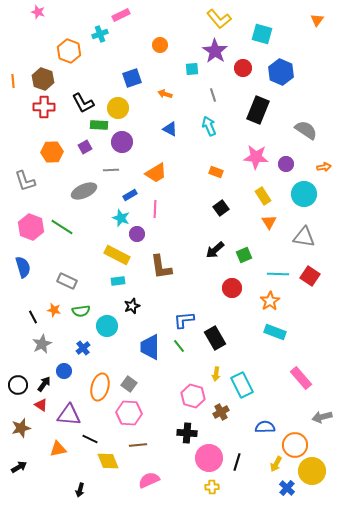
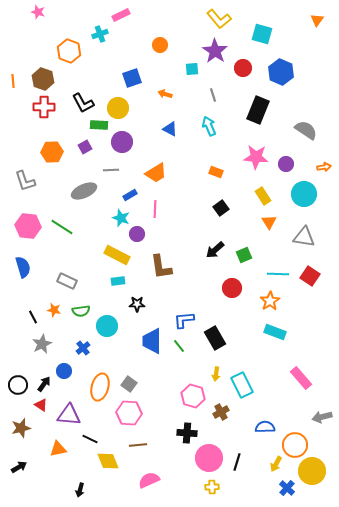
pink hexagon at (31, 227): moved 3 px left, 1 px up; rotated 15 degrees counterclockwise
black star at (132, 306): moved 5 px right, 2 px up; rotated 21 degrees clockwise
blue trapezoid at (150, 347): moved 2 px right, 6 px up
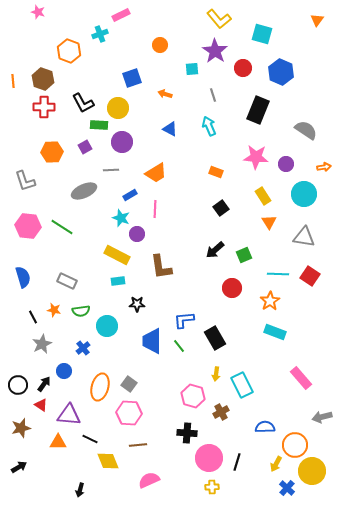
blue semicircle at (23, 267): moved 10 px down
orange triangle at (58, 449): moved 7 px up; rotated 12 degrees clockwise
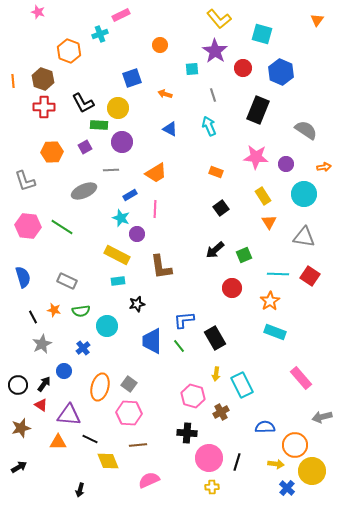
black star at (137, 304): rotated 14 degrees counterclockwise
yellow arrow at (276, 464): rotated 112 degrees counterclockwise
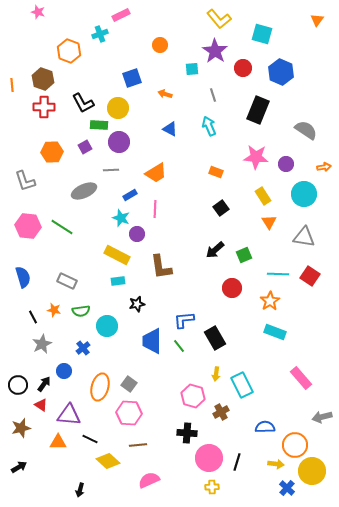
orange line at (13, 81): moved 1 px left, 4 px down
purple circle at (122, 142): moved 3 px left
yellow diamond at (108, 461): rotated 25 degrees counterclockwise
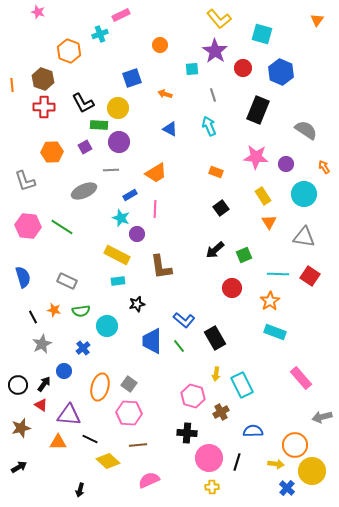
orange arrow at (324, 167): rotated 112 degrees counterclockwise
blue L-shape at (184, 320): rotated 135 degrees counterclockwise
blue semicircle at (265, 427): moved 12 px left, 4 px down
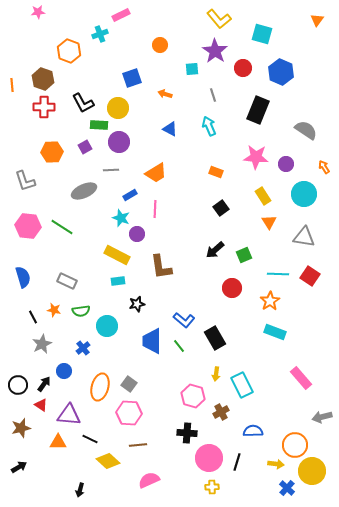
pink star at (38, 12): rotated 24 degrees counterclockwise
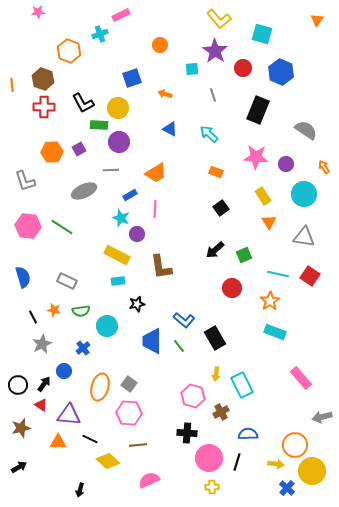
cyan arrow at (209, 126): moved 8 px down; rotated 24 degrees counterclockwise
purple square at (85, 147): moved 6 px left, 2 px down
cyan line at (278, 274): rotated 10 degrees clockwise
blue semicircle at (253, 431): moved 5 px left, 3 px down
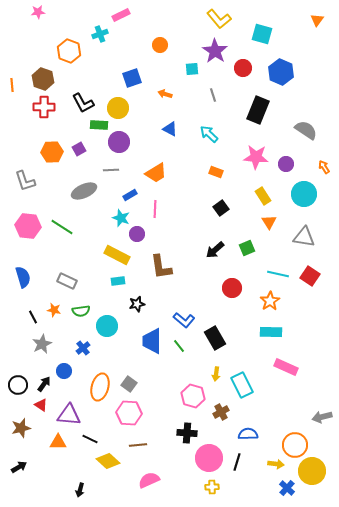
green square at (244, 255): moved 3 px right, 7 px up
cyan rectangle at (275, 332): moved 4 px left; rotated 20 degrees counterclockwise
pink rectangle at (301, 378): moved 15 px left, 11 px up; rotated 25 degrees counterclockwise
